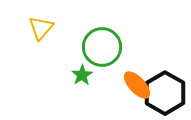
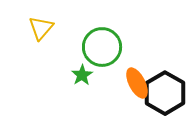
orange ellipse: moved 2 px up; rotated 16 degrees clockwise
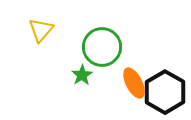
yellow triangle: moved 2 px down
orange ellipse: moved 3 px left
black hexagon: moved 1 px up
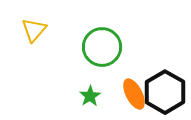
yellow triangle: moved 7 px left
green star: moved 8 px right, 21 px down
orange ellipse: moved 11 px down
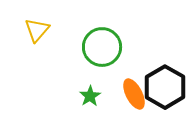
yellow triangle: moved 3 px right
black hexagon: moved 5 px up
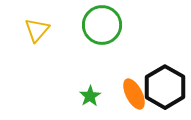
green circle: moved 22 px up
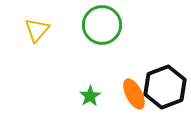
black hexagon: rotated 9 degrees clockwise
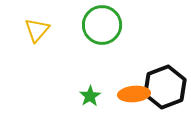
orange ellipse: rotated 68 degrees counterclockwise
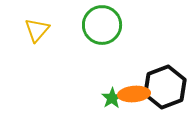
green star: moved 22 px right, 2 px down
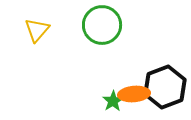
green star: moved 1 px right, 3 px down
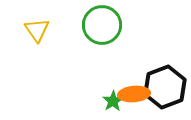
yellow triangle: rotated 16 degrees counterclockwise
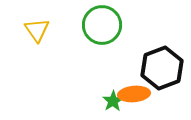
black hexagon: moved 3 px left, 19 px up
